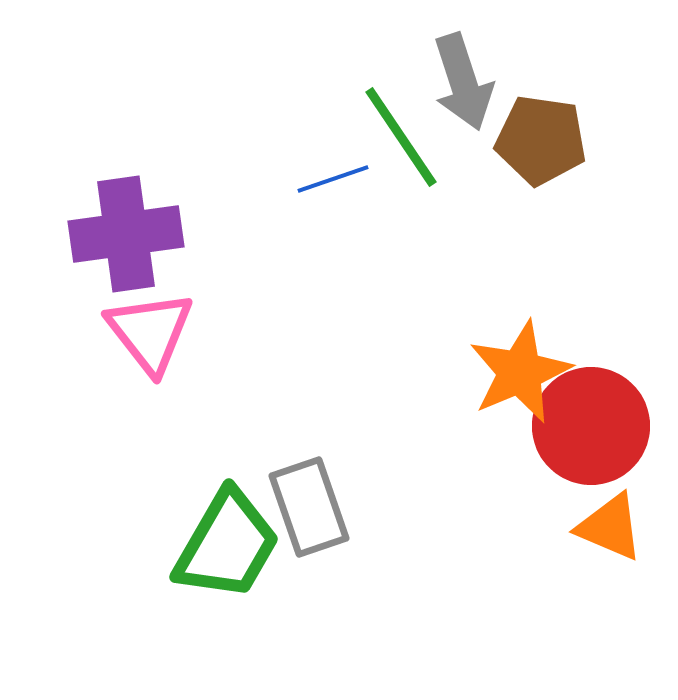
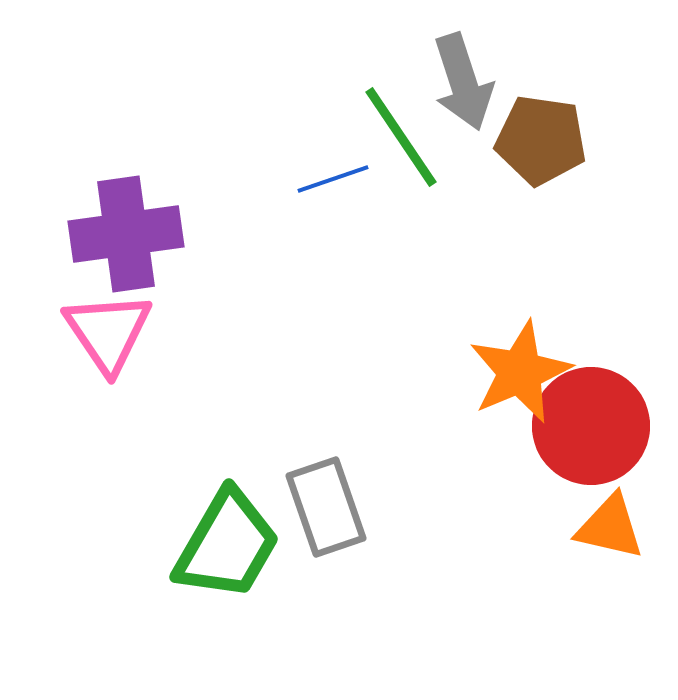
pink triangle: moved 42 px left; rotated 4 degrees clockwise
gray rectangle: moved 17 px right
orange triangle: rotated 10 degrees counterclockwise
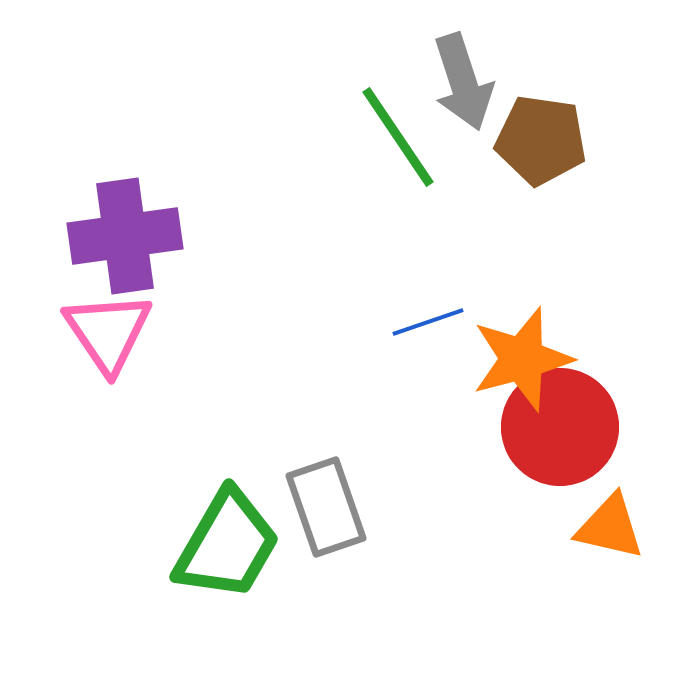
green line: moved 3 px left
blue line: moved 95 px right, 143 px down
purple cross: moved 1 px left, 2 px down
orange star: moved 2 px right, 13 px up; rotated 8 degrees clockwise
red circle: moved 31 px left, 1 px down
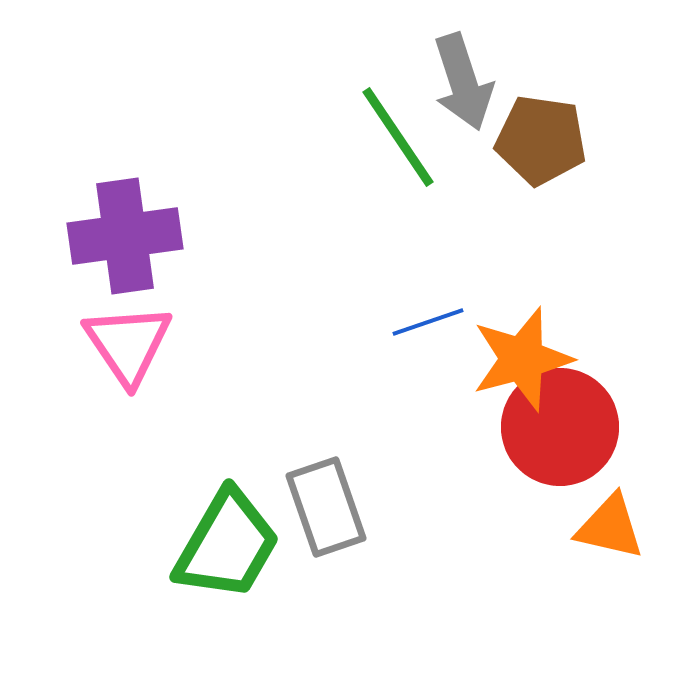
pink triangle: moved 20 px right, 12 px down
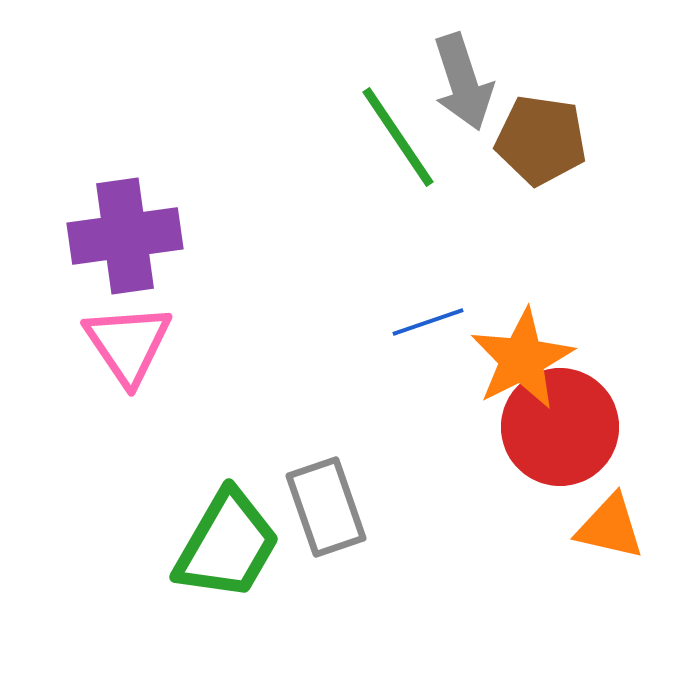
orange star: rotated 12 degrees counterclockwise
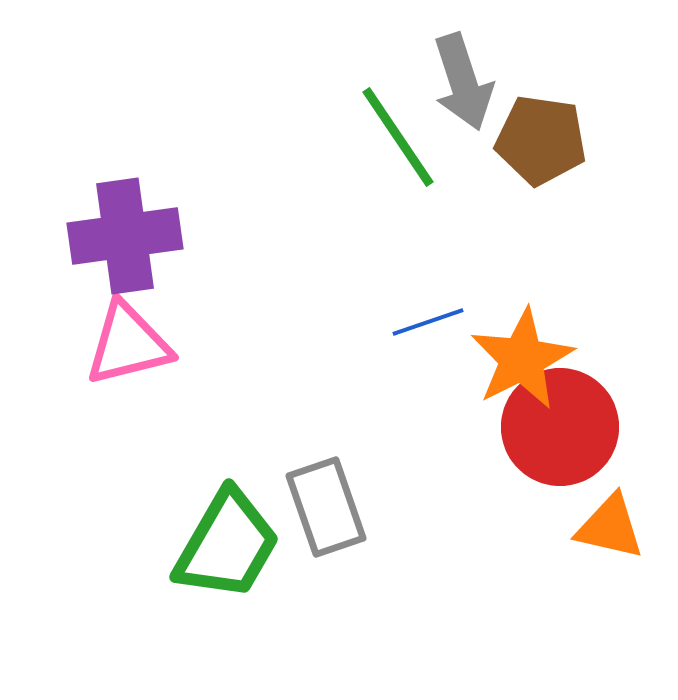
pink triangle: rotated 50 degrees clockwise
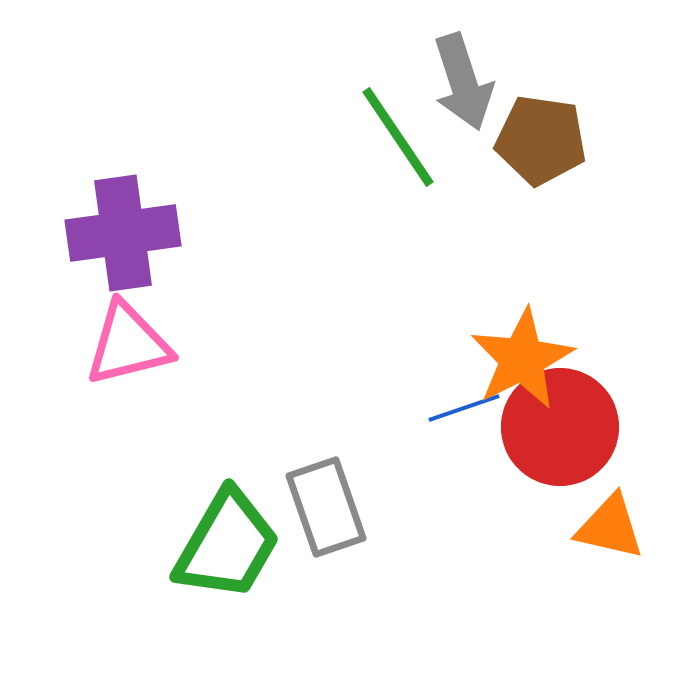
purple cross: moved 2 px left, 3 px up
blue line: moved 36 px right, 86 px down
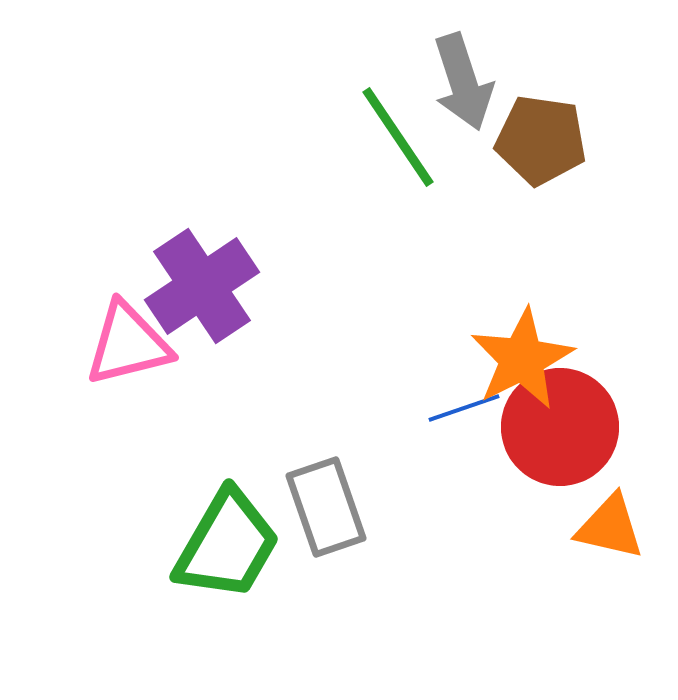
purple cross: moved 79 px right, 53 px down; rotated 26 degrees counterclockwise
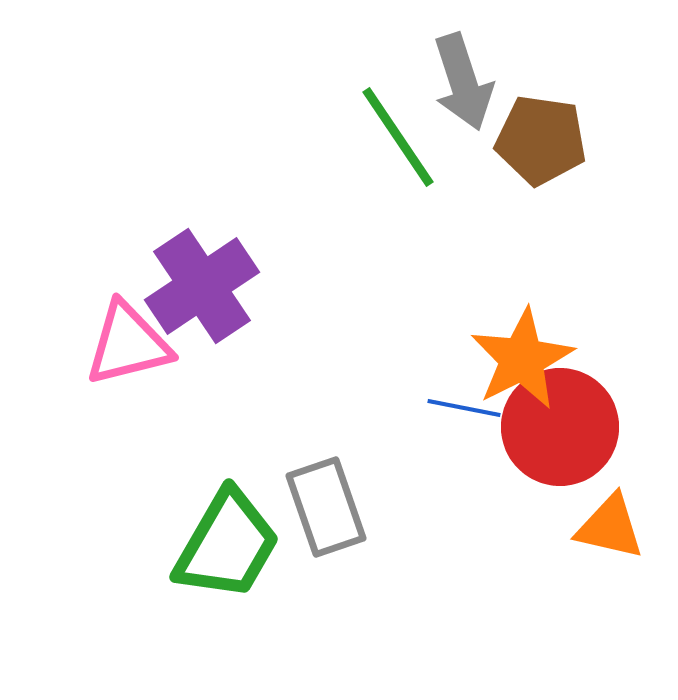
blue line: rotated 30 degrees clockwise
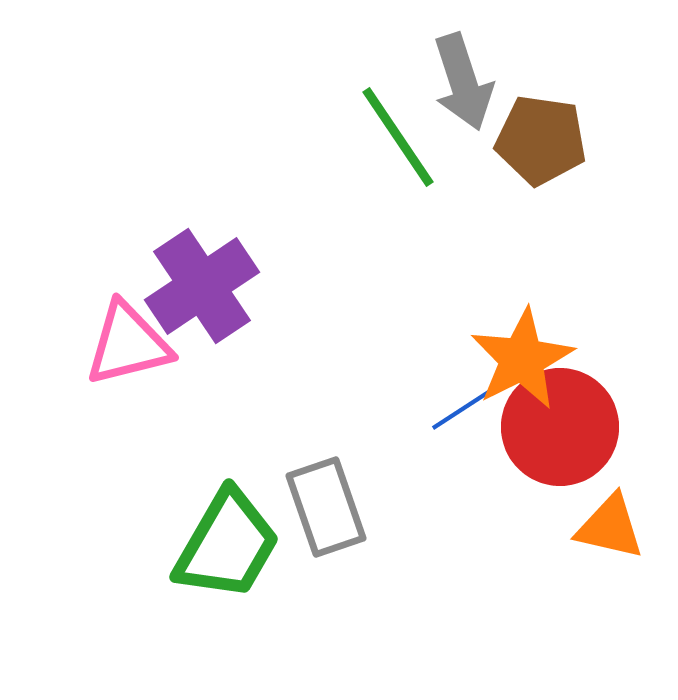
blue line: rotated 44 degrees counterclockwise
